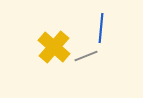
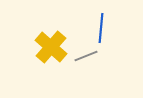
yellow cross: moved 3 px left
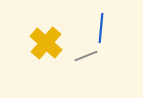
yellow cross: moved 5 px left, 4 px up
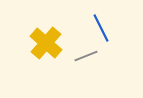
blue line: rotated 32 degrees counterclockwise
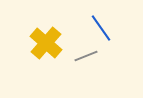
blue line: rotated 8 degrees counterclockwise
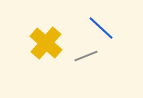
blue line: rotated 12 degrees counterclockwise
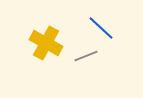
yellow cross: rotated 12 degrees counterclockwise
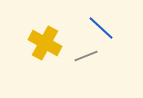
yellow cross: moved 1 px left
